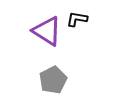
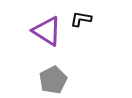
black L-shape: moved 4 px right
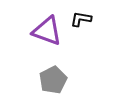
purple triangle: rotated 12 degrees counterclockwise
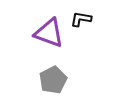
purple triangle: moved 2 px right, 2 px down
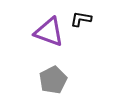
purple triangle: moved 1 px up
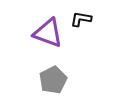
purple triangle: moved 1 px left, 1 px down
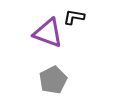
black L-shape: moved 7 px left, 2 px up
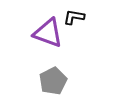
gray pentagon: moved 1 px down
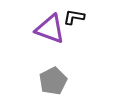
purple triangle: moved 2 px right, 4 px up
